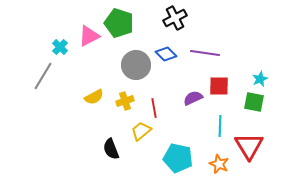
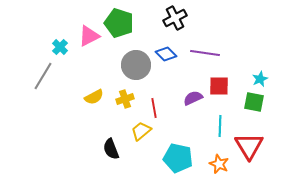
yellow cross: moved 2 px up
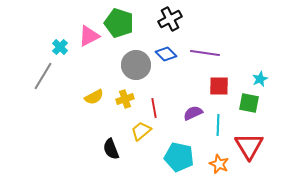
black cross: moved 5 px left, 1 px down
purple semicircle: moved 15 px down
green square: moved 5 px left, 1 px down
cyan line: moved 2 px left, 1 px up
cyan pentagon: moved 1 px right, 1 px up
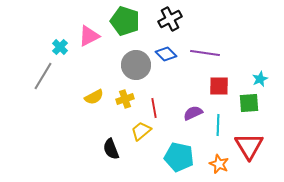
green pentagon: moved 6 px right, 2 px up
green square: rotated 15 degrees counterclockwise
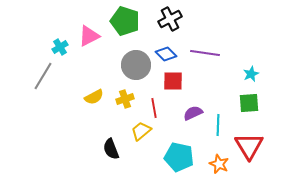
cyan cross: rotated 14 degrees clockwise
cyan star: moved 9 px left, 5 px up
red square: moved 46 px left, 5 px up
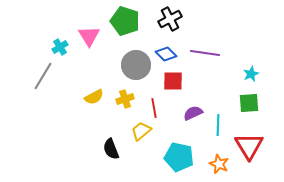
pink triangle: rotated 35 degrees counterclockwise
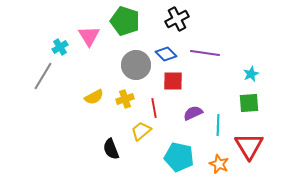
black cross: moved 7 px right
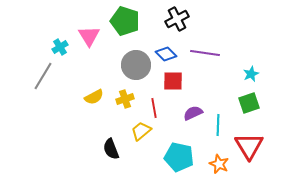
green square: rotated 15 degrees counterclockwise
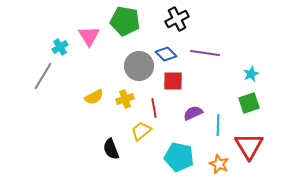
green pentagon: rotated 8 degrees counterclockwise
gray circle: moved 3 px right, 1 px down
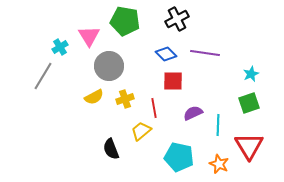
gray circle: moved 30 px left
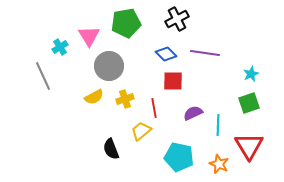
green pentagon: moved 1 px right, 2 px down; rotated 20 degrees counterclockwise
gray line: rotated 56 degrees counterclockwise
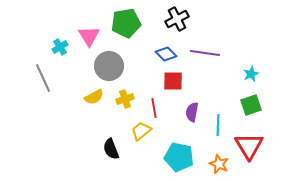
gray line: moved 2 px down
green square: moved 2 px right, 2 px down
purple semicircle: moved 1 px left, 1 px up; rotated 54 degrees counterclockwise
